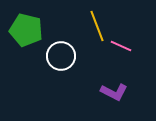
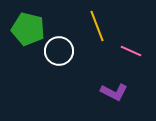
green pentagon: moved 2 px right, 1 px up
pink line: moved 10 px right, 5 px down
white circle: moved 2 px left, 5 px up
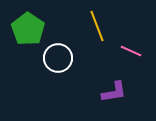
green pentagon: rotated 20 degrees clockwise
white circle: moved 1 px left, 7 px down
purple L-shape: rotated 36 degrees counterclockwise
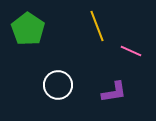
white circle: moved 27 px down
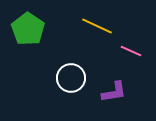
yellow line: rotated 44 degrees counterclockwise
white circle: moved 13 px right, 7 px up
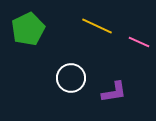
green pentagon: rotated 12 degrees clockwise
pink line: moved 8 px right, 9 px up
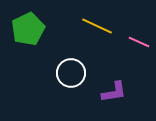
white circle: moved 5 px up
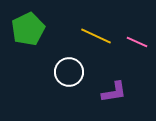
yellow line: moved 1 px left, 10 px down
pink line: moved 2 px left
white circle: moved 2 px left, 1 px up
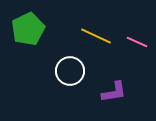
white circle: moved 1 px right, 1 px up
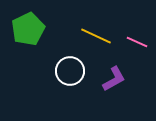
purple L-shape: moved 13 px up; rotated 20 degrees counterclockwise
